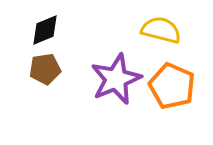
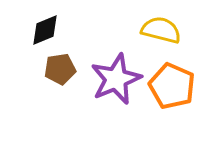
brown pentagon: moved 15 px right
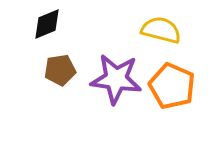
black diamond: moved 2 px right, 6 px up
brown pentagon: moved 1 px down
purple star: rotated 30 degrees clockwise
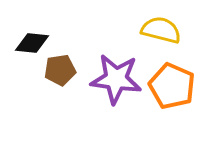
black diamond: moved 15 px left, 19 px down; rotated 28 degrees clockwise
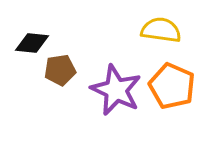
yellow semicircle: rotated 6 degrees counterclockwise
purple star: moved 11 px down; rotated 18 degrees clockwise
